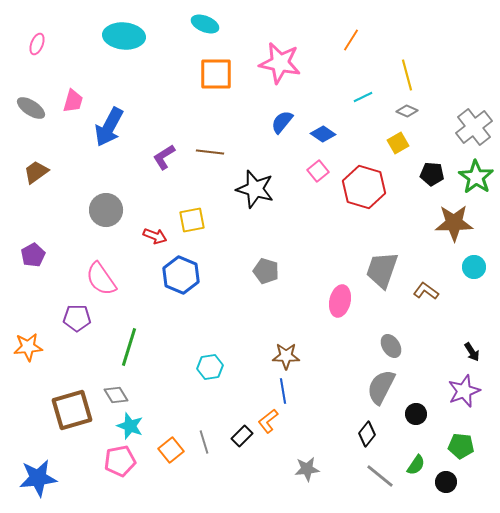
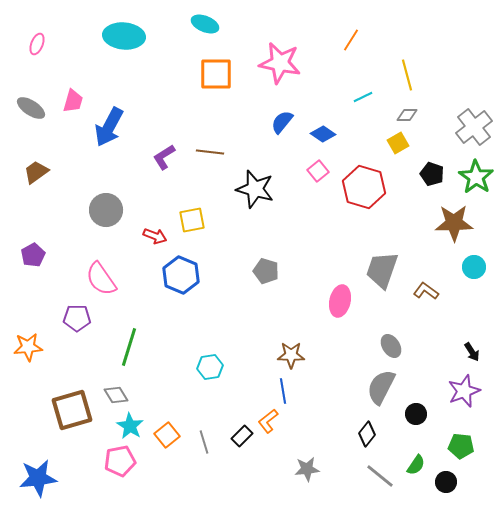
gray diamond at (407, 111): moved 4 px down; rotated 25 degrees counterclockwise
black pentagon at (432, 174): rotated 15 degrees clockwise
brown star at (286, 356): moved 5 px right, 1 px up
cyan star at (130, 426): rotated 12 degrees clockwise
orange square at (171, 450): moved 4 px left, 15 px up
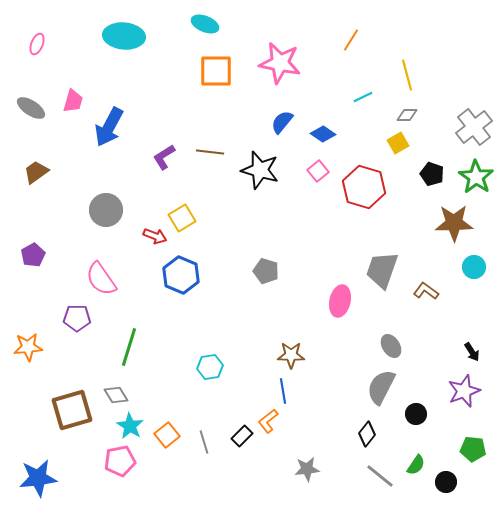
orange square at (216, 74): moved 3 px up
black star at (255, 189): moved 5 px right, 19 px up
yellow square at (192, 220): moved 10 px left, 2 px up; rotated 20 degrees counterclockwise
green pentagon at (461, 446): moved 12 px right, 3 px down
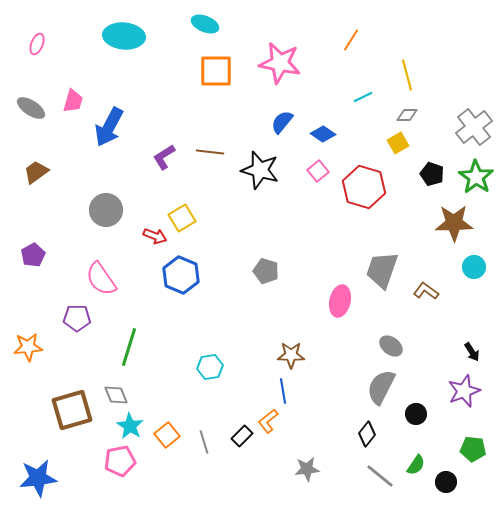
gray ellipse at (391, 346): rotated 20 degrees counterclockwise
gray diamond at (116, 395): rotated 10 degrees clockwise
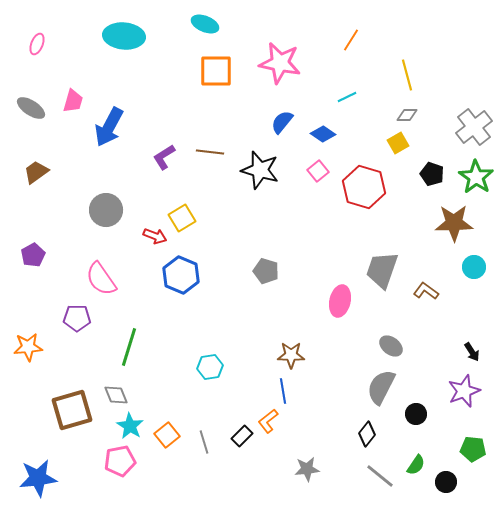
cyan line at (363, 97): moved 16 px left
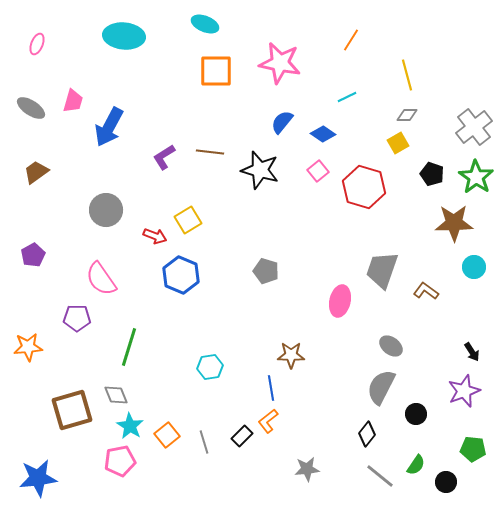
yellow square at (182, 218): moved 6 px right, 2 px down
blue line at (283, 391): moved 12 px left, 3 px up
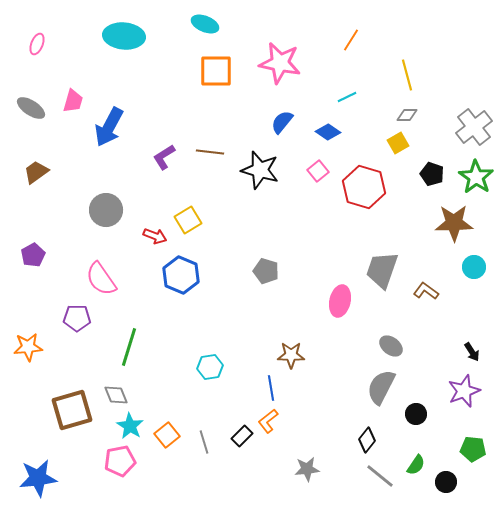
blue diamond at (323, 134): moved 5 px right, 2 px up
black diamond at (367, 434): moved 6 px down
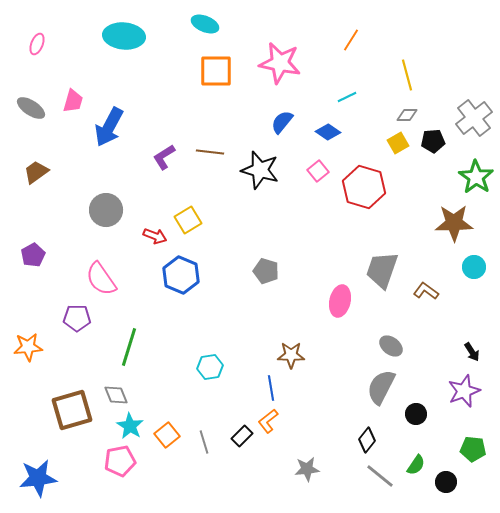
gray cross at (474, 127): moved 9 px up
black pentagon at (432, 174): moved 1 px right, 33 px up; rotated 25 degrees counterclockwise
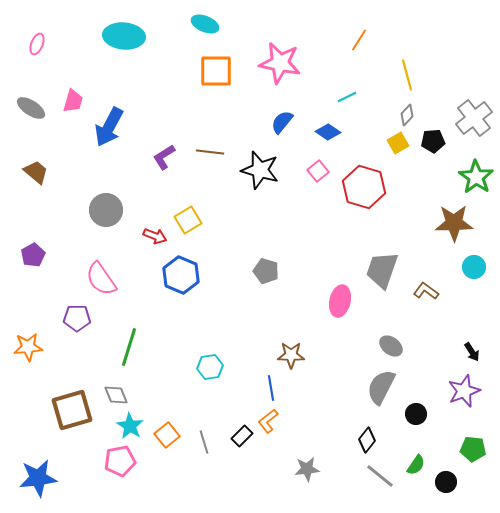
orange line at (351, 40): moved 8 px right
gray diamond at (407, 115): rotated 45 degrees counterclockwise
brown trapezoid at (36, 172): rotated 76 degrees clockwise
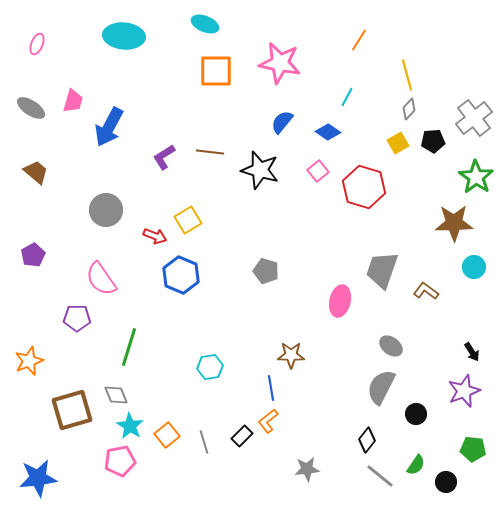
cyan line at (347, 97): rotated 36 degrees counterclockwise
gray diamond at (407, 115): moved 2 px right, 6 px up
orange star at (28, 347): moved 1 px right, 14 px down; rotated 16 degrees counterclockwise
